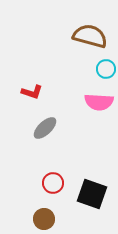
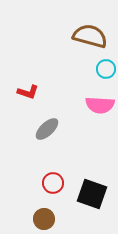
red L-shape: moved 4 px left
pink semicircle: moved 1 px right, 3 px down
gray ellipse: moved 2 px right, 1 px down
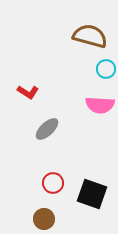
red L-shape: rotated 15 degrees clockwise
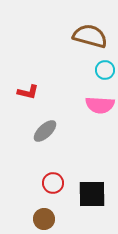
cyan circle: moved 1 px left, 1 px down
red L-shape: rotated 20 degrees counterclockwise
gray ellipse: moved 2 px left, 2 px down
black square: rotated 20 degrees counterclockwise
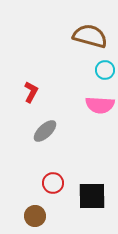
red L-shape: moved 3 px right; rotated 75 degrees counterclockwise
black square: moved 2 px down
brown circle: moved 9 px left, 3 px up
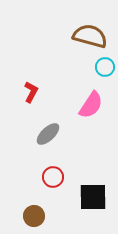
cyan circle: moved 3 px up
pink semicircle: moved 9 px left; rotated 60 degrees counterclockwise
gray ellipse: moved 3 px right, 3 px down
red circle: moved 6 px up
black square: moved 1 px right, 1 px down
brown circle: moved 1 px left
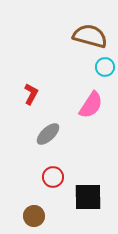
red L-shape: moved 2 px down
black square: moved 5 px left
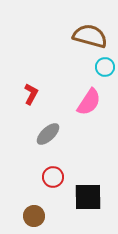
pink semicircle: moved 2 px left, 3 px up
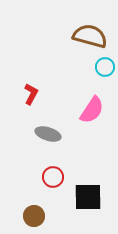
pink semicircle: moved 3 px right, 8 px down
gray ellipse: rotated 60 degrees clockwise
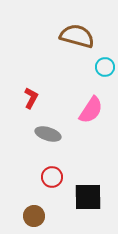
brown semicircle: moved 13 px left
red L-shape: moved 4 px down
pink semicircle: moved 1 px left
red circle: moved 1 px left
